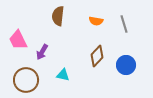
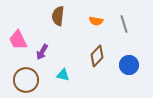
blue circle: moved 3 px right
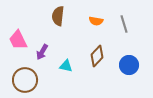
cyan triangle: moved 3 px right, 9 px up
brown circle: moved 1 px left
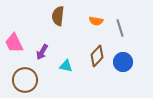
gray line: moved 4 px left, 4 px down
pink trapezoid: moved 4 px left, 3 px down
blue circle: moved 6 px left, 3 px up
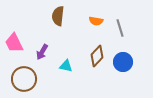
brown circle: moved 1 px left, 1 px up
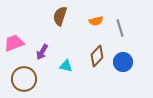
brown semicircle: moved 2 px right; rotated 12 degrees clockwise
orange semicircle: rotated 24 degrees counterclockwise
pink trapezoid: rotated 95 degrees clockwise
